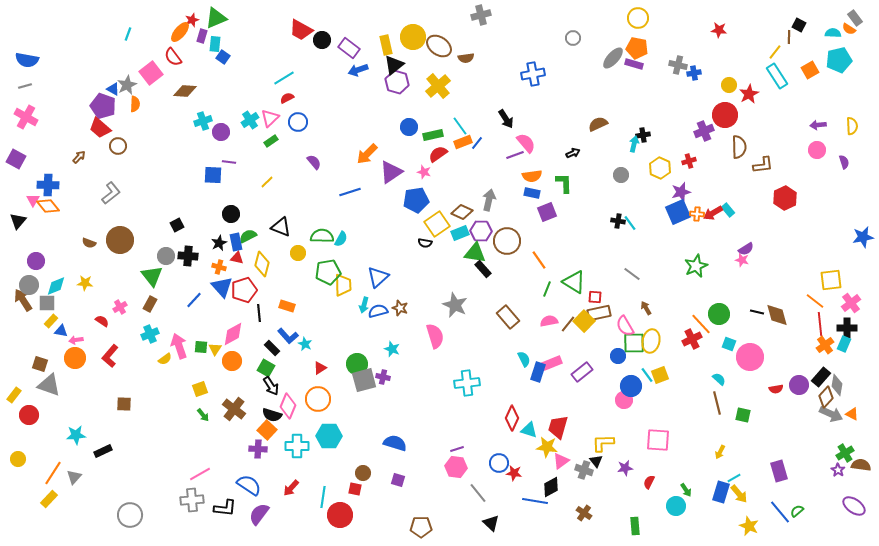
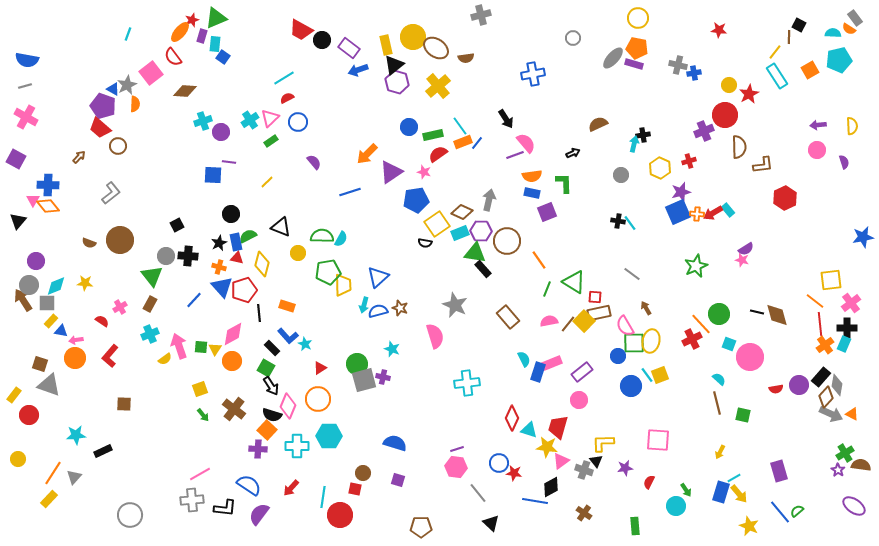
brown ellipse at (439, 46): moved 3 px left, 2 px down
pink circle at (624, 400): moved 45 px left
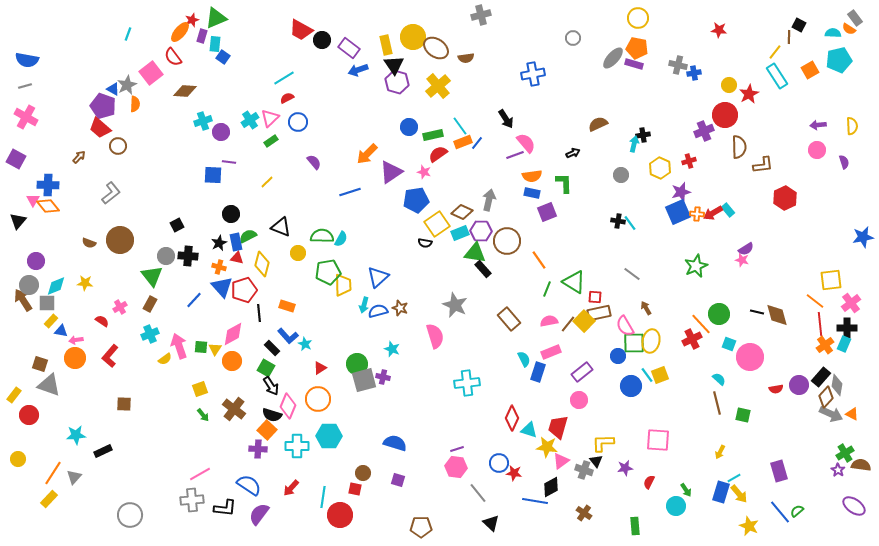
black triangle at (394, 65): rotated 25 degrees counterclockwise
brown rectangle at (508, 317): moved 1 px right, 2 px down
pink rectangle at (552, 363): moved 1 px left, 11 px up
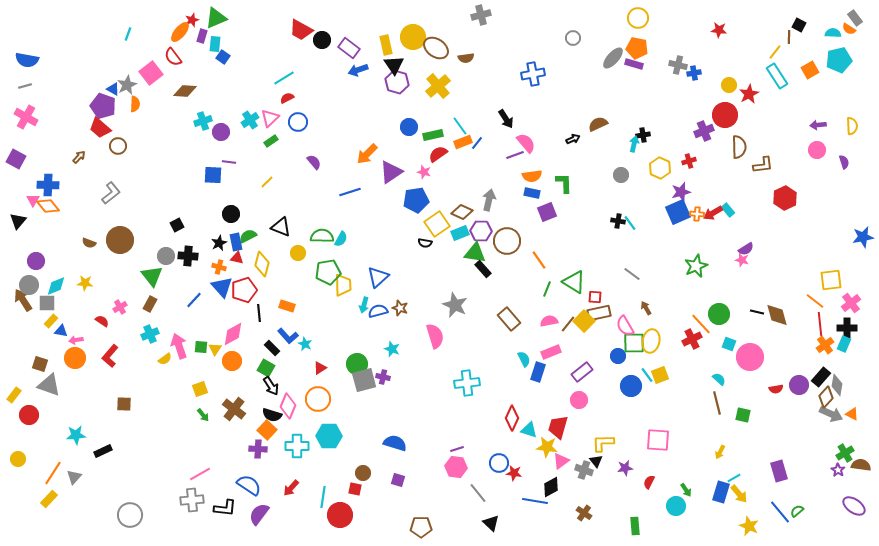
black arrow at (573, 153): moved 14 px up
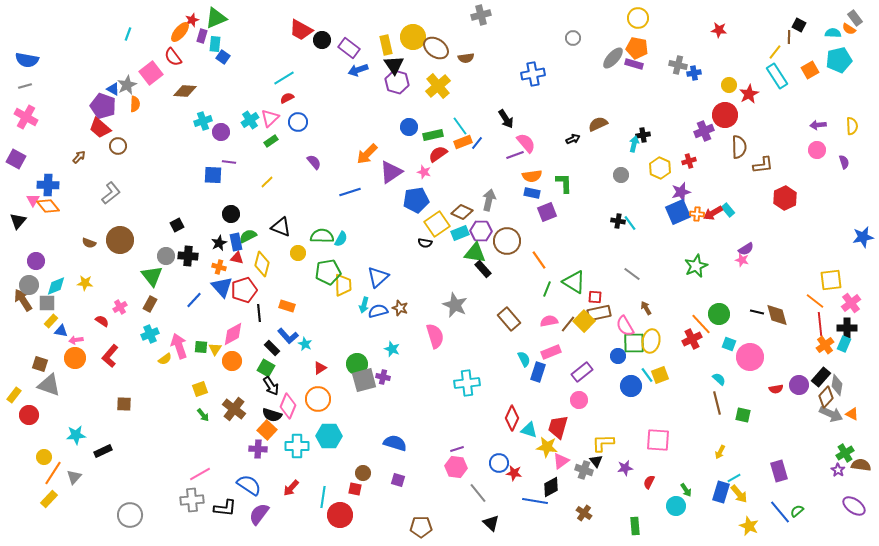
yellow circle at (18, 459): moved 26 px right, 2 px up
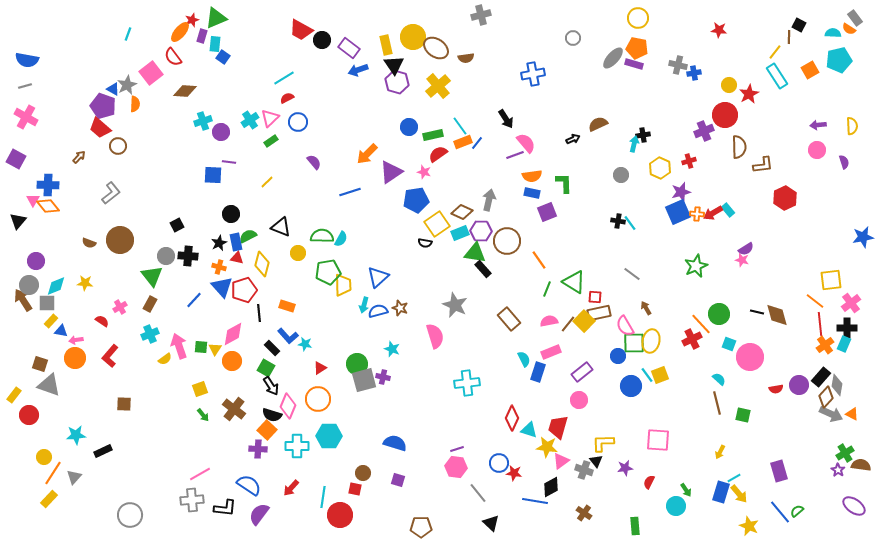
cyan star at (305, 344): rotated 16 degrees counterclockwise
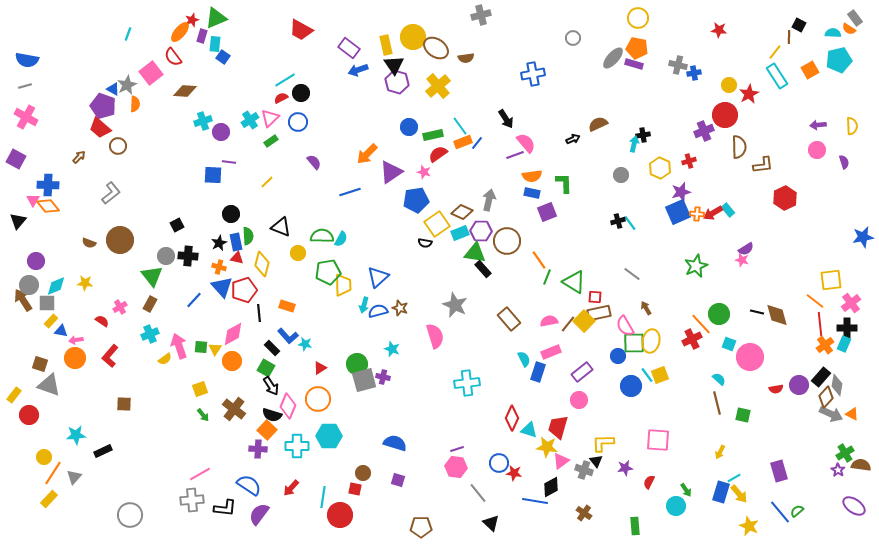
black circle at (322, 40): moved 21 px left, 53 px down
cyan line at (284, 78): moved 1 px right, 2 px down
red semicircle at (287, 98): moved 6 px left
black cross at (618, 221): rotated 24 degrees counterclockwise
green semicircle at (248, 236): rotated 114 degrees clockwise
green line at (547, 289): moved 12 px up
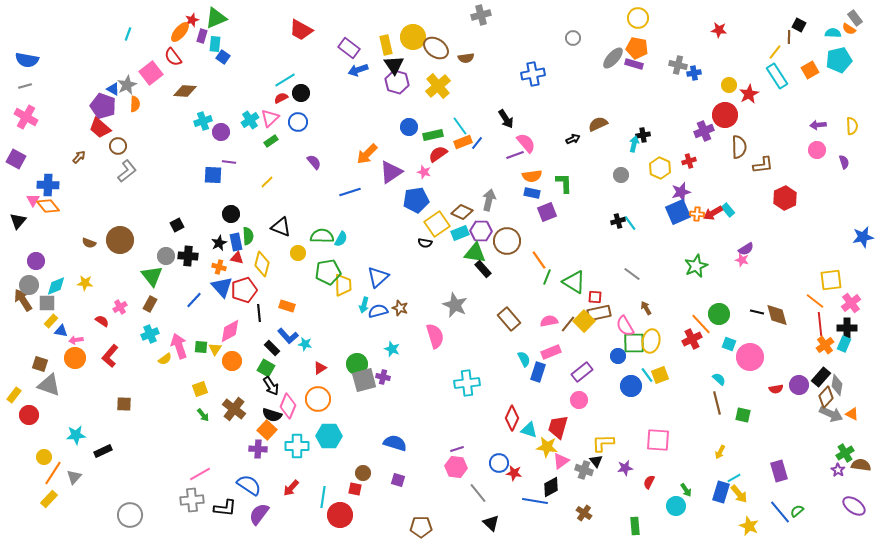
gray L-shape at (111, 193): moved 16 px right, 22 px up
pink diamond at (233, 334): moved 3 px left, 3 px up
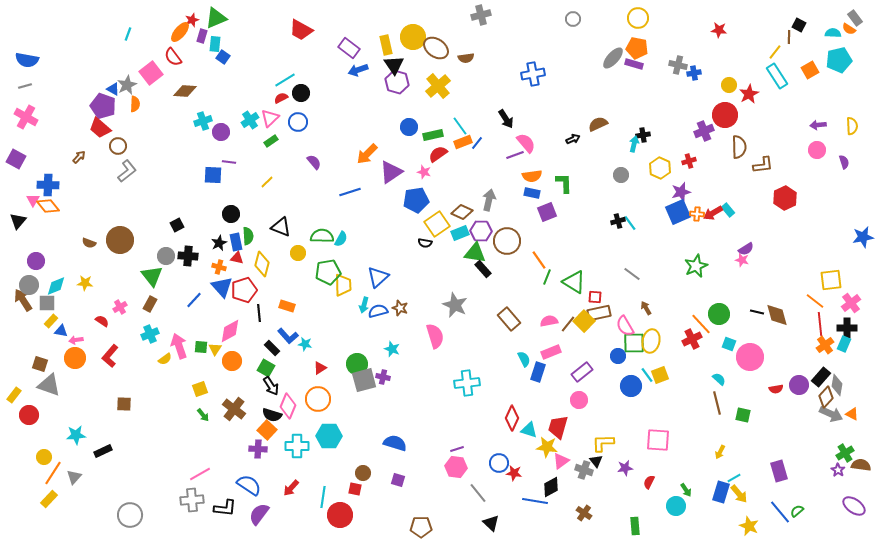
gray circle at (573, 38): moved 19 px up
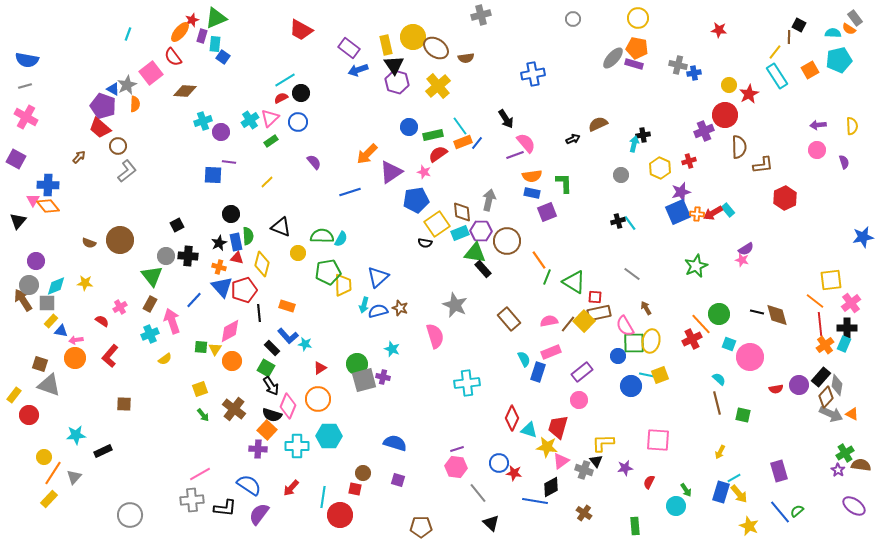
brown diamond at (462, 212): rotated 60 degrees clockwise
pink arrow at (179, 346): moved 7 px left, 25 px up
cyan line at (647, 375): rotated 42 degrees counterclockwise
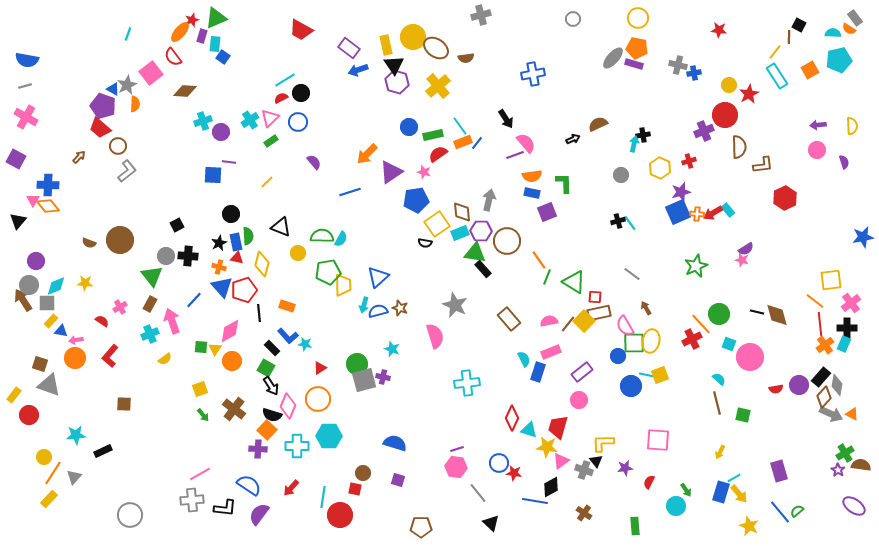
brown diamond at (826, 397): moved 2 px left
